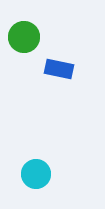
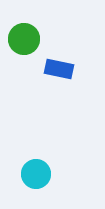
green circle: moved 2 px down
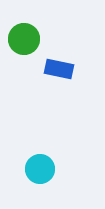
cyan circle: moved 4 px right, 5 px up
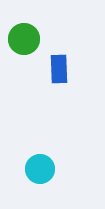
blue rectangle: rotated 76 degrees clockwise
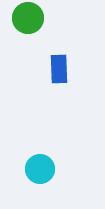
green circle: moved 4 px right, 21 px up
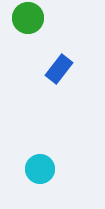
blue rectangle: rotated 40 degrees clockwise
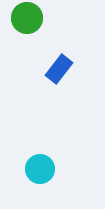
green circle: moved 1 px left
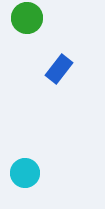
cyan circle: moved 15 px left, 4 px down
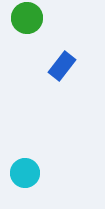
blue rectangle: moved 3 px right, 3 px up
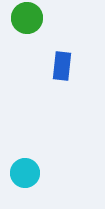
blue rectangle: rotated 32 degrees counterclockwise
